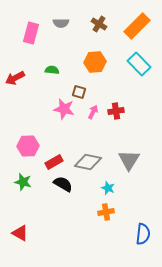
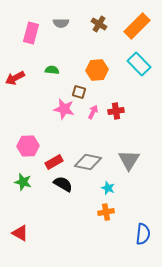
orange hexagon: moved 2 px right, 8 px down
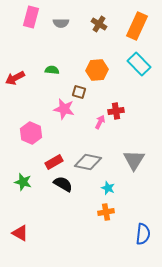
orange rectangle: rotated 20 degrees counterclockwise
pink rectangle: moved 16 px up
pink arrow: moved 7 px right, 10 px down
pink hexagon: moved 3 px right, 13 px up; rotated 25 degrees clockwise
gray triangle: moved 5 px right
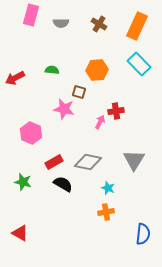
pink rectangle: moved 2 px up
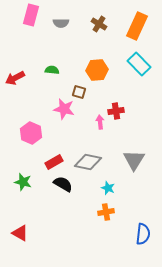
pink arrow: rotated 32 degrees counterclockwise
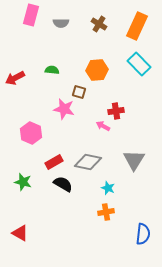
pink arrow: moved 3 px right, 4 px down; rotated 56 degrees counterclockwise
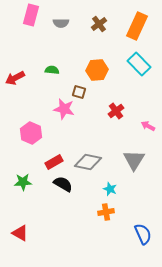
brown cross: rotated 21 degrees clockwise
red cross: rotated 28 degrees counterclockwise
pink arrow: moved 45 px right
green star: rotated 18 degrees counterclockwise
cyan star: moved 2 px right, 1 px down
blue semicircle: rotated 30 degrees counterclockwise
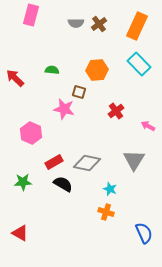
gray semicircle: moved 15 px right
red arrow: rotated 72 degrees clockwise
gray diamond: moved 1 px left, 1 px down
orange cross: rotated 28 degrees clockwise
blue semicircle: moved 1 px right, 1 px up
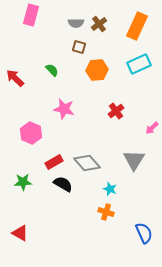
cyan rectangle: rotated 70 degrees counterclockwise
green semicircle: rotated 40 degrees clockwise
brown square: moved 45 px up
pink arrow: moved 4 px right, 2 px down; rotated 72 degrees counterclockwise
gray diamond: rotated 36 degrees clockwise
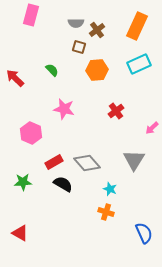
brown cross: moved 2 px left, 6 px down
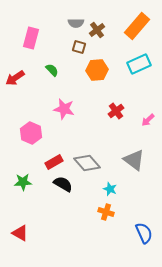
pink rectangle: moved 23 px down
orange rectangle: rotated 16 degrees clockwise
red arrow: rotated 78 degrees counterclockwise
pink arrow: moved 4 px left, 8 px up
gray triangle: rotated 25 degrees counterclockwise
